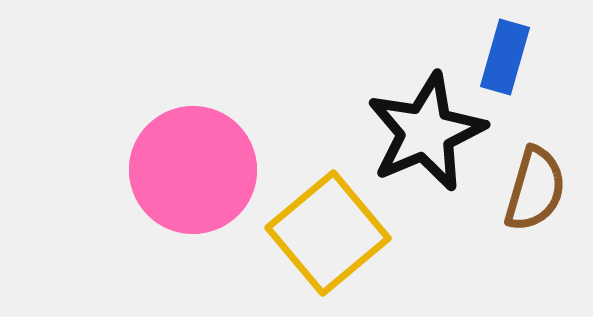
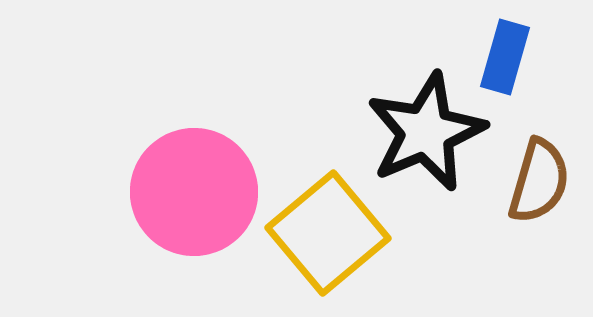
pink circle: moved 1 px right, 22 px down
brown semicircle: moved 4 px right, 8 px up
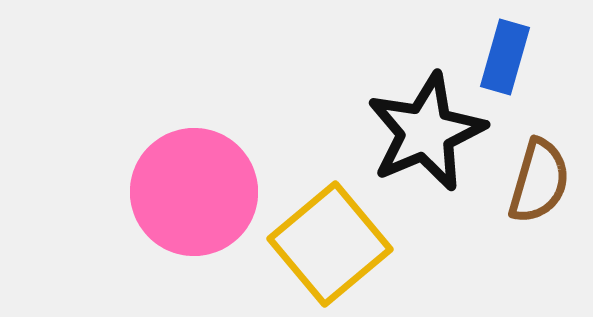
yellow square: moved 2 px right, 11 px down
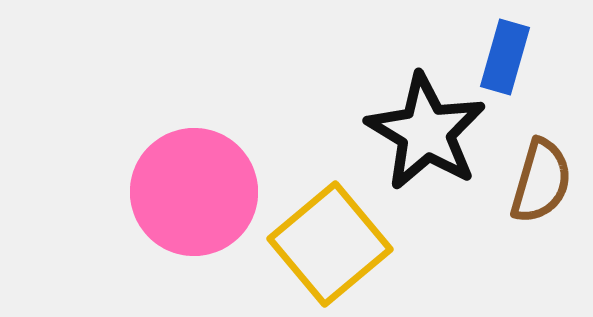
black star: rotated 18 degrees counterclockwise
brown semicircle: moved 2 px right
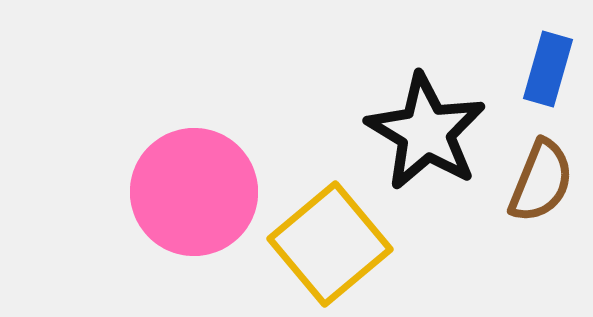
blue rectangle: moved 43 px right, 12 px down
brown semicircle: rotated 6 degrees clockwise
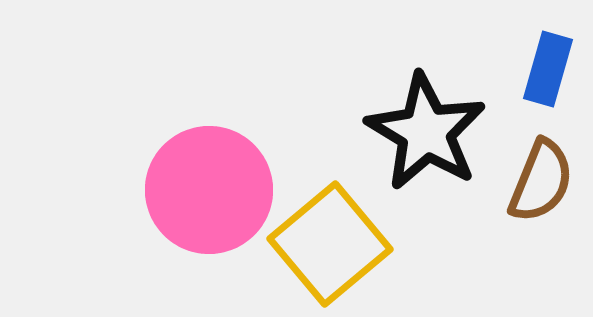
pink circle: moved 15 px right, 2 px up
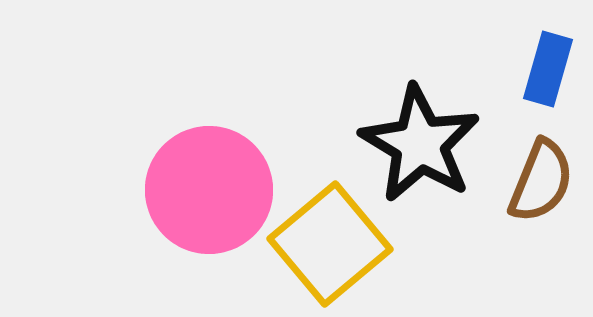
black star: moved 6 px left, 12 px down
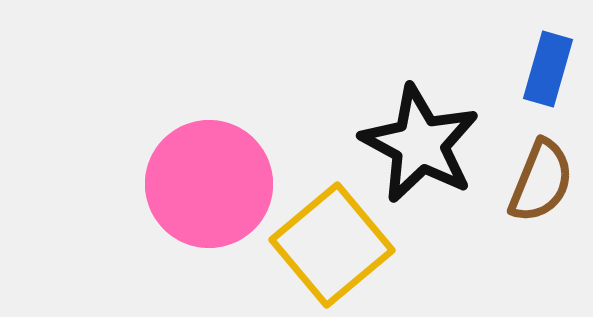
black star: rotated 3 degrees counterclockwise
pink circle: moved 6 px up
yellow square: moved 2 px right, 1 px down
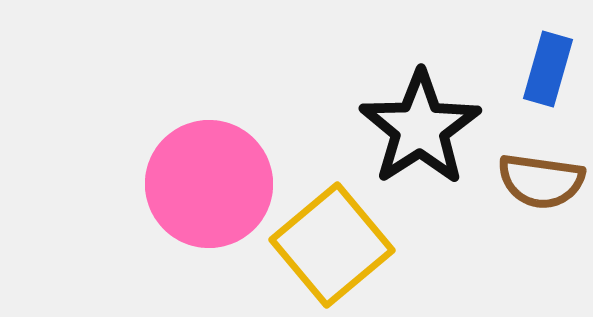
black star: moved 16 px up; rotated 11 degrees clockwise
brown semicircle: rotated 76 degrees clockwise
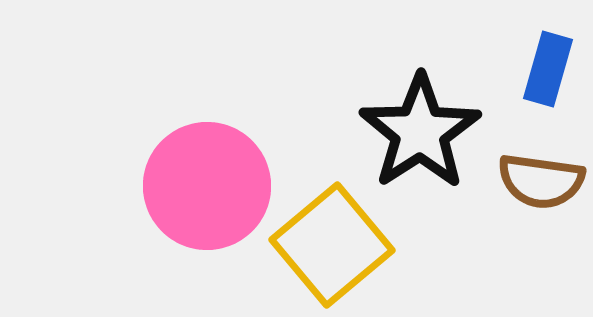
black star: moved 4 px down
pink circle: moved 2 px left, 2 px down
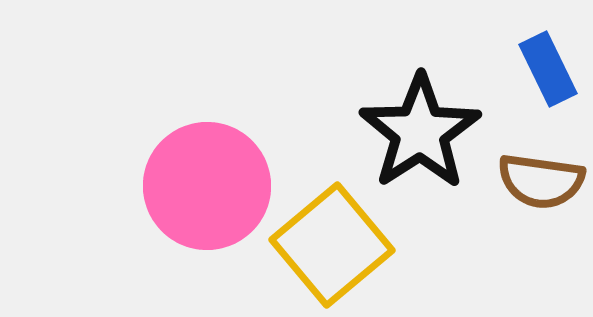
blue rectangle: rotated 42 degrees counterclockwise
